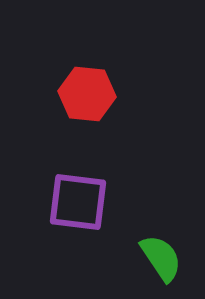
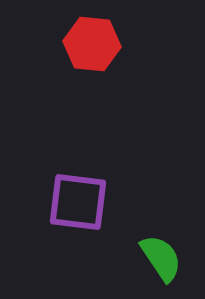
red hexagon: moved 5 px right, 50 px up
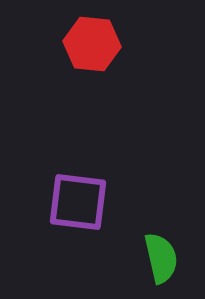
green semicircle: rotated 21 degrees clockwise
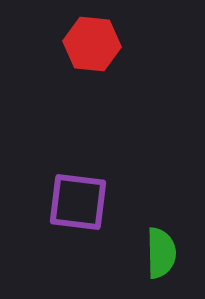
green semicircle: moved 5 px up; rotated 12 degrees clockwise
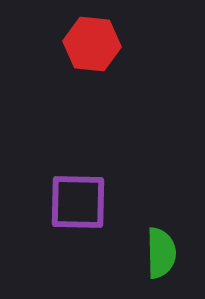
purple square: rotated 6 degrees counterclockwise
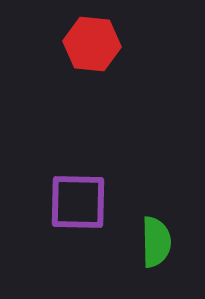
green semicircle: moved 5 px left, 11 px up
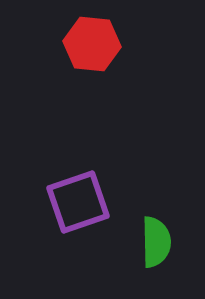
purple square: rotated 20 degrees counterclockwise
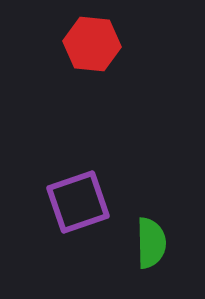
green semicircle: moved 5 px left, 1 px down
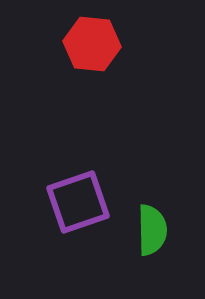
green semicircle: moved 1 px right, 13 px up
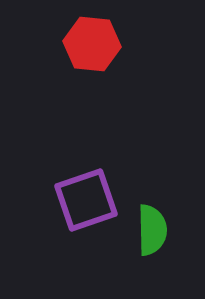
purple square: moved 8 px right, 2 px up
